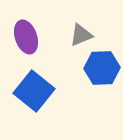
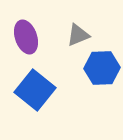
gray triangle: moved 3 px left
blue square: moved 1 px right, 1 px up
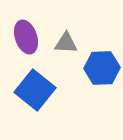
gray triangle: moved 12 px left, 8 px down; rotated 25 degrees clockwise
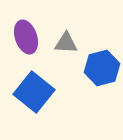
blue hexagon: rotated 12 degrees counterclockwise
blue square: moved 1 px left, 2 px down
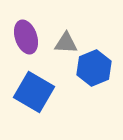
blue hexagon: moved 8 px left; rotated 8 degrees counterclockwise
blue square: rotated 9 degrees counterclockwise
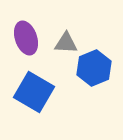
purple ellipse: moved 1 px down
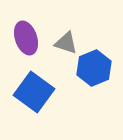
gray triangle: rotated 15 degrees clockwise
blue square: rotated 6 degrees clockwise
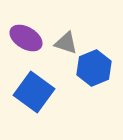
purple ellipse: rotated 40 degrees counterclockwise
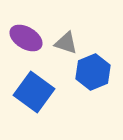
blue hexagon: moved 1 px left, 4 px down
